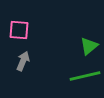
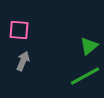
green line: rotated 16 degrees counterclockwise
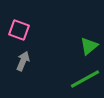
pink square: rotated 15 degrees clockwise
green line: moved 3 px down
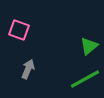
gray arrow: moved 5 px right, 8 px down
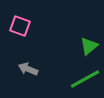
pink square: moved 1 px right, 4 px up
gray arrow: rotated 90 degrees counterclockwise
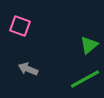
green triangle: moved 1 px up
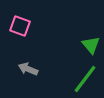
green triangle: moved 2 px right; rotated 30 degrees counterclockwise
green line: rotated 24 degrees counterclockwise
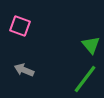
gray arrow: moved 4 px left, 1 px down
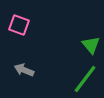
pink square: moved 1 px left, 1 px up
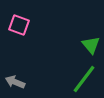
gray arrow: moved 9 px left, 12 px down
green line: moved 1 px left
